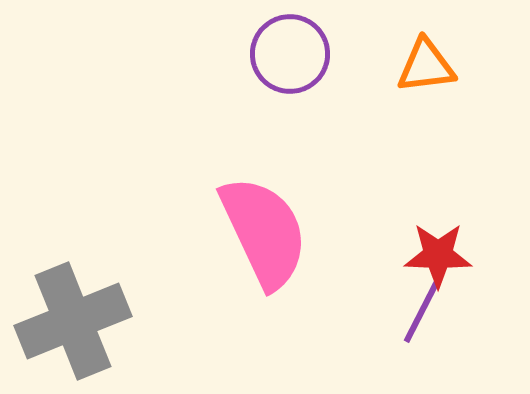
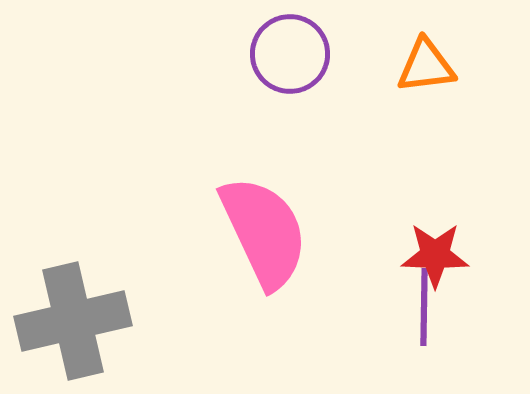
red star: moved 3 px left
purple line: rotated 26 degrees counterclockwise
gray cross: rotated 9 degrees clockwise
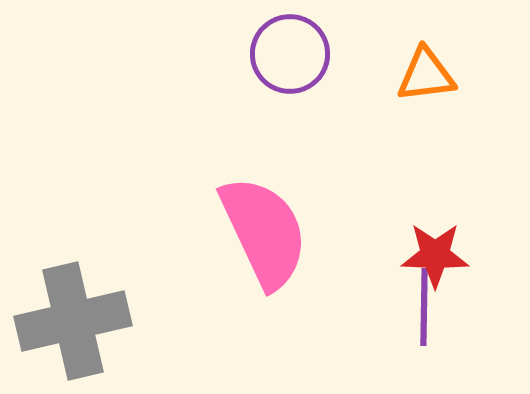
orange triangle: moved 9 px down
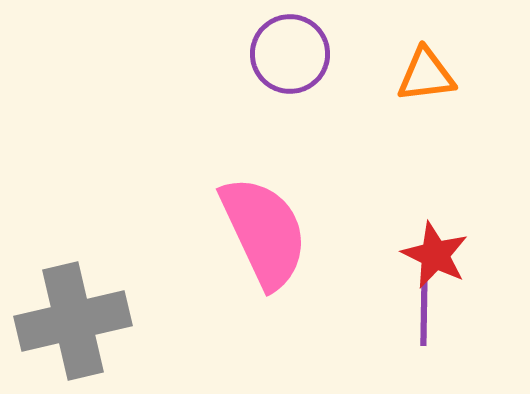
red star: rotated 24 degrees clockwise
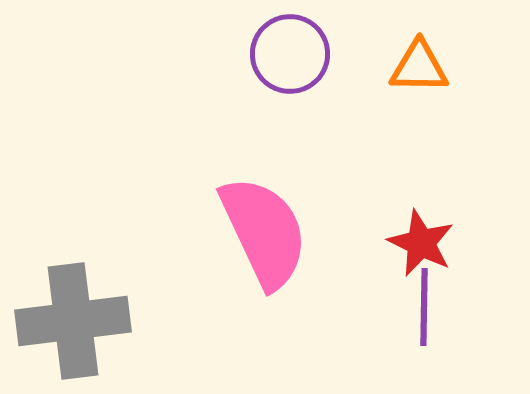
orange triangle: moved 7 px left, 8 px up; rotated 8 degrees clockwise
red star: moved 14 px left, 12 px up
gray cross: rotated 6 degrees clockwise
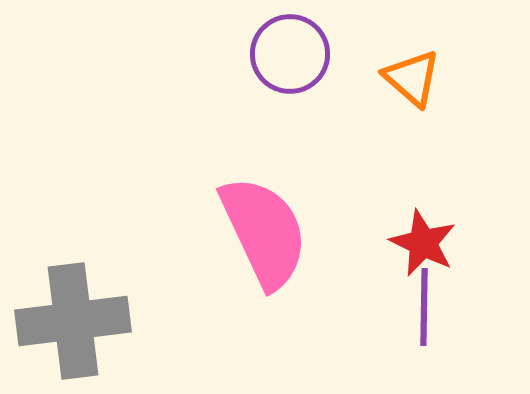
orange triangle: moved 7 px left, 11 px down; rotated 40 degrees clockwise
red star: moved 2 px right
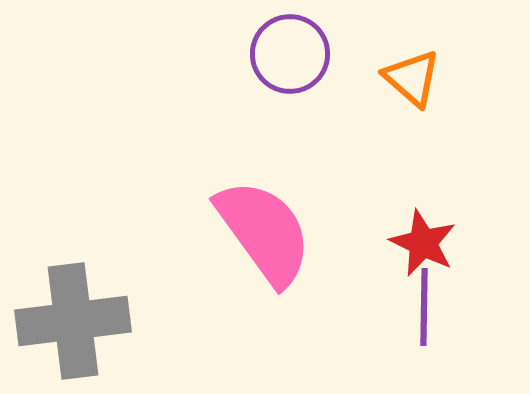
pink semicircle: rotated 11 degrees counterclockwise
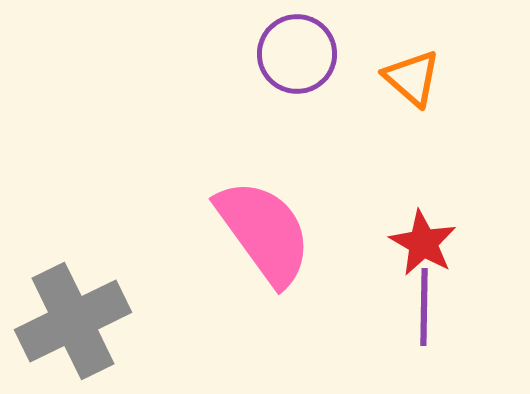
purple circle: moved 7 px right
red star: rotated 4 degrees clockwise
gray cross: rotated 19 degrees counterclockwise
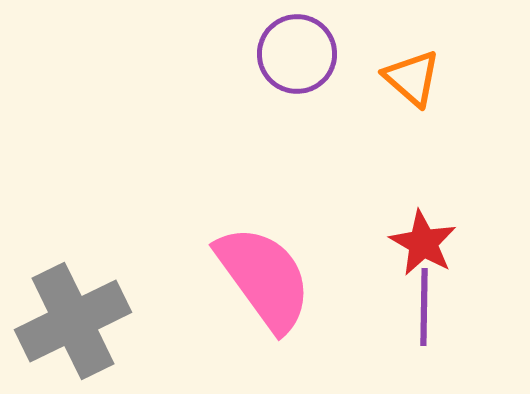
pink semicircle: moved 46 px down
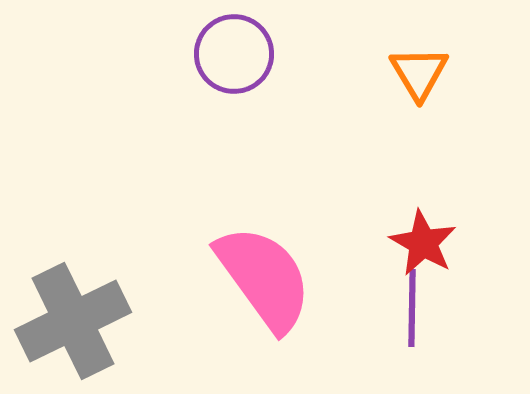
purple circle: moved 63 px left
orange triangle: moved 7 px right, 5 px up; rotated 18 degrees clockwise
purple line: moved 12 px left, 1 px down
